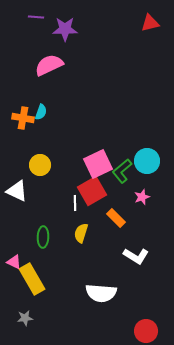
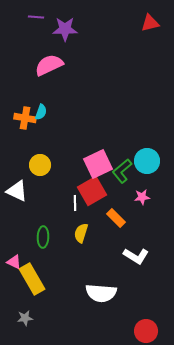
orange cross: moved 2 px right
pink star: rotated 14 degrees clockwise
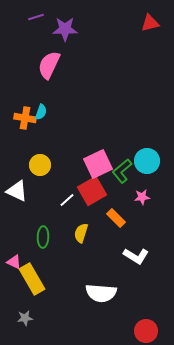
purple line: rotated 21 degrees counterclockwise
pink semicircle: rotated 40 degrees counterclockwise
white line: moved 8 px left, 3 px up; rotated 49 degrees clockwise
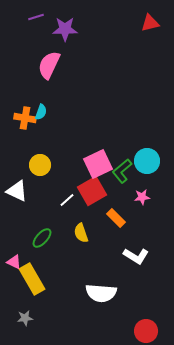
yellow semicircle: rotated 36 degrees counterclockwise
green ellipse: moved 1 px left, 1 px down; rotated 40 degrees clockwise
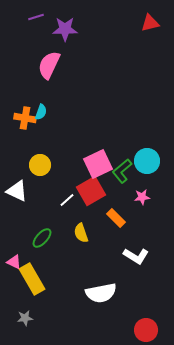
red square: moved 1 px left
white semicircle: rotated 16 degrees counterclockwise
red circle: moved 1 px up
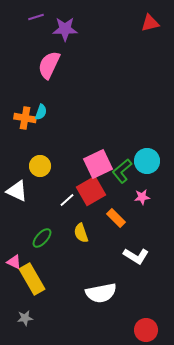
yellow circle: moved 1 px down
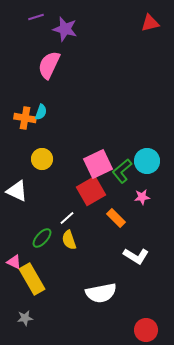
purple star: rotated 15 degrees clockwise
yellow circle: moved 2 px right, 7 px up
white line: moved 18 px down
yellow semicircle: moved 12 px left, 7 px down
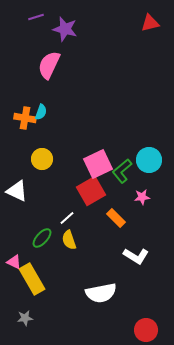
cyan circle: moved 2 px right, 1 px up
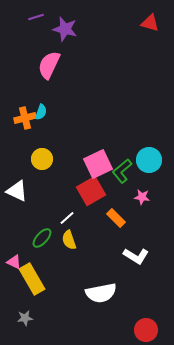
red triangle: rotated 30 degrees clockwise
orange cross: rotated 25 degrees counterclockwise
pink star: rotated 14 degrees clockwise
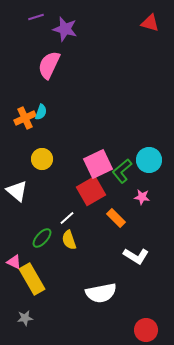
orange cross: rotated 10 degrees counterclockwise
white triangle: rotated 15 degrees clockwise
